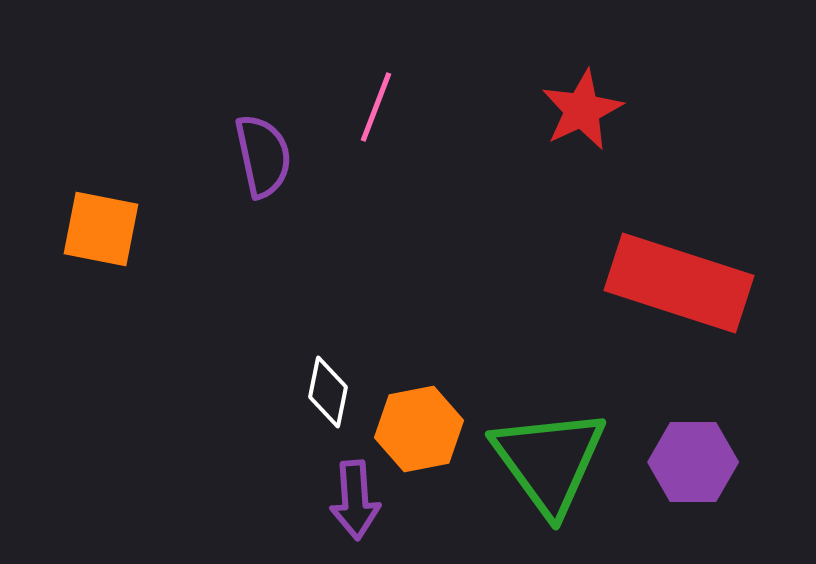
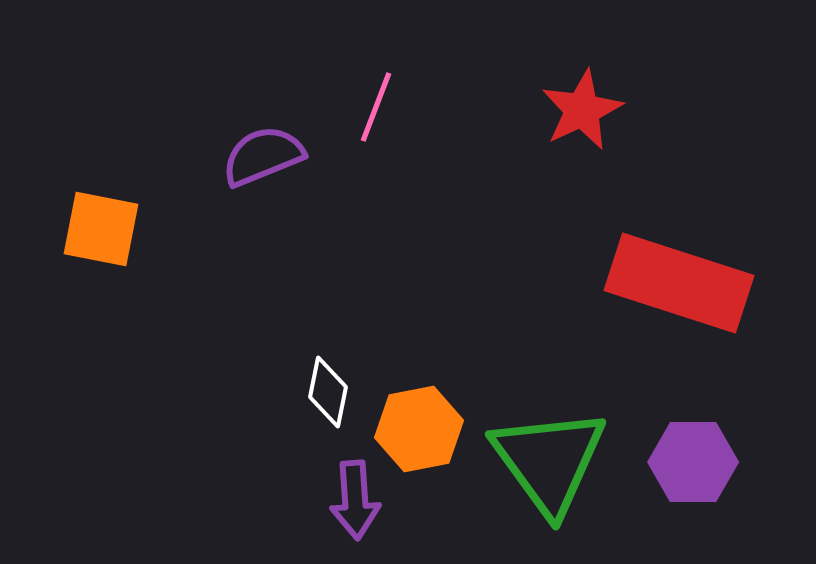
purple semicircle: rotated 100 degrees counterclockwise
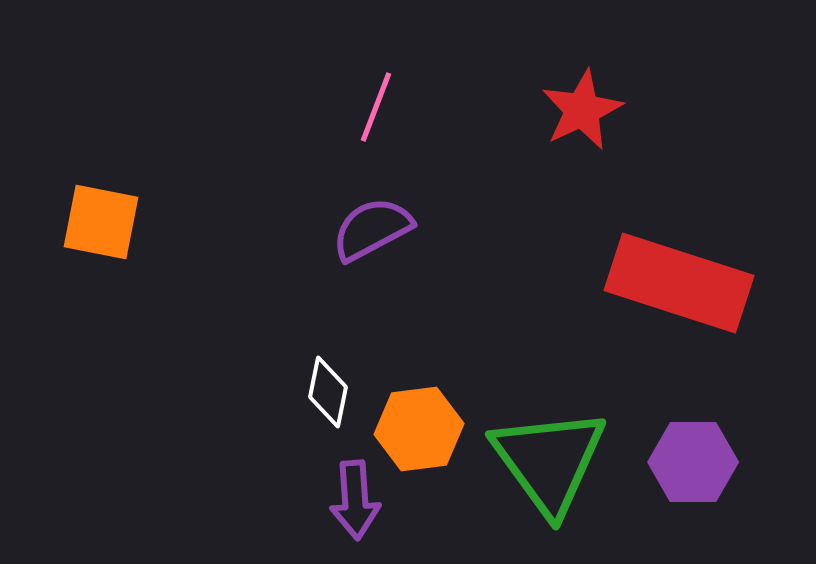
purple semicircle: moved 109 px right, 73 px down; rotated 6 degrees counterclockwise
orange square: moved 7 px up
orange hexagon: rotated 4 degrees clockwise
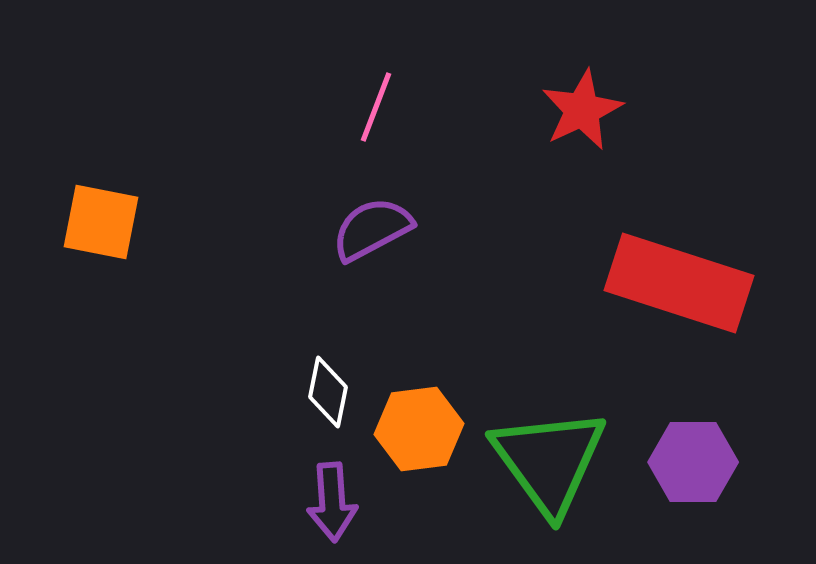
purple arrow: moved 23 px left, 2 px down
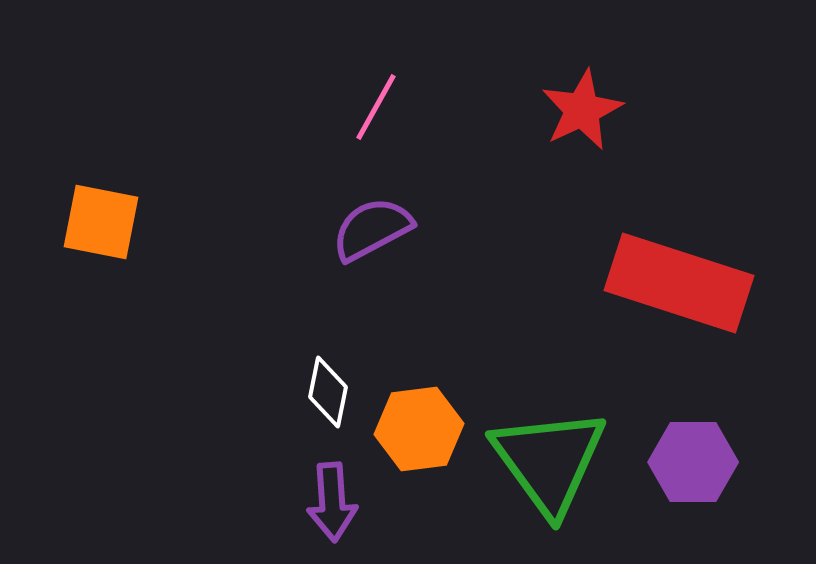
pink line: rotated 8 degrees clockwise
